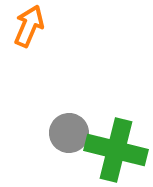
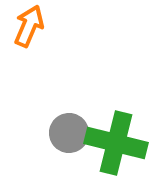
green cross: moved 7 px up
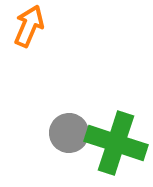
green cross: rotated 4 degrees clockwise
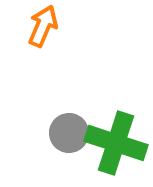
orange arrow: moved 14 px right
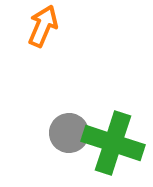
green cross: moved 3 px left
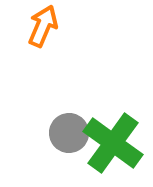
green cross: rotated 18 degrees clockwise
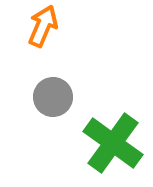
gray circle: moved 16 px left, 36 px up
